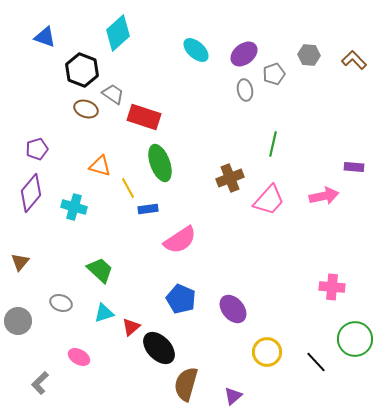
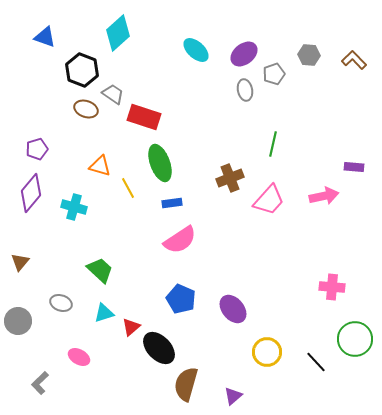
blue rectangle at (148, 209): moved 24 px right, 6 px up
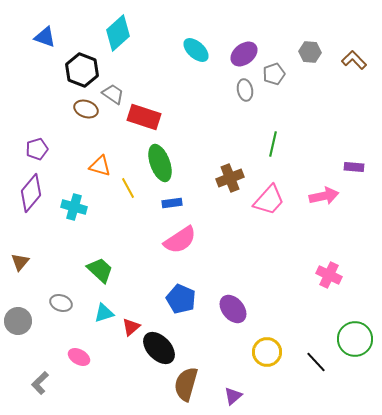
gray hexagon at (309, 55): moved 1 px right, 3 px up
pink cross at (332, 287): moved 3 px left, 12 px up; rotated 20 degrees clockwise
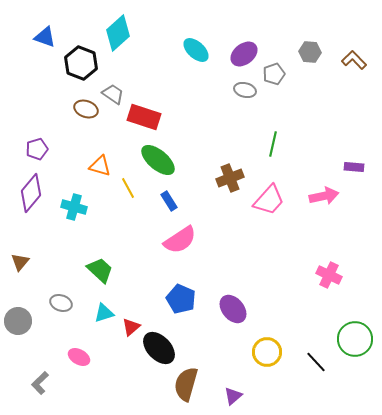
black hexagon at (82, 70): moved 1 px left, 7 px up
gray ellipse at (245, 90): rotated 65 degrees counterclockwise
green ellipse at (160, 163): moved 2 px left, 3 px up; rotated 30 degrees counterclockwise
blue rectangle at (172, 203): moved 3 px left, 2 px up; rotated 66 degrees clockwise
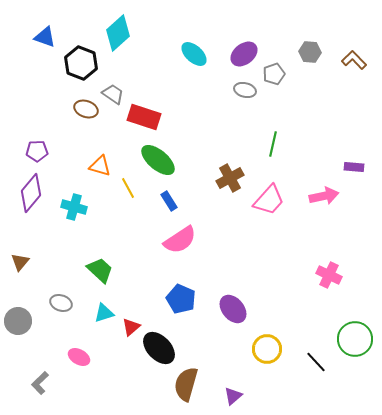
cyan ellipse at (196, 50): moved 2 px left, 4 px down
purple pentagon at (37, 149): moved 2 px down; rotated 15 degrees clockwise
brown cross at (230, 178): rotated 8 degrees counterclockwise
yellow circle at (267, 352): moved 3 px up
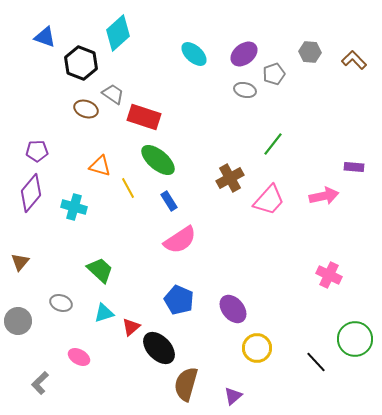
green line at (273, 144): rotated 25 degrees clockwise
blue pentagon at (181, 299): moved 2 px left, 1 px down
yellow circle at (267, 349): moved 10 px left, 1 px up
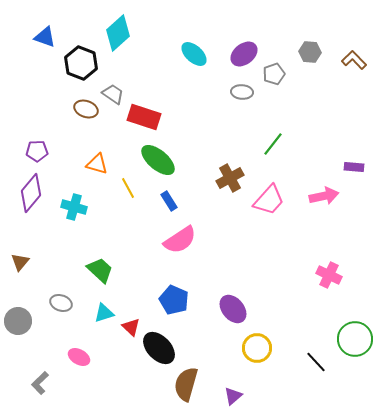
gray ellipse at (245, 90): moved 3 px left, 2 px down; rotated 10 degrees counterclockwise
orange triangle at (100, 166): moved 3 px left, 2 px up
blue pentagon at (179, 300): moved 5 px left
red triangle at (131, 327): rotated 36 degrees counterclockwise
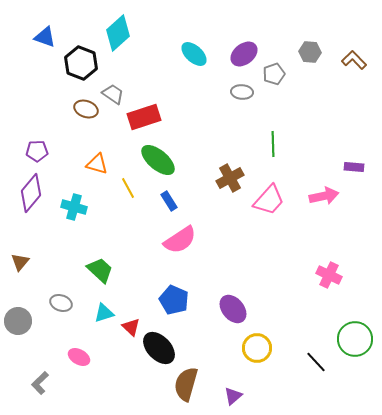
red rectangle at (144, 117): rotated 36 degrees counterclockwise
green line at (273, 144): rotated 40 degrees counterclockwise
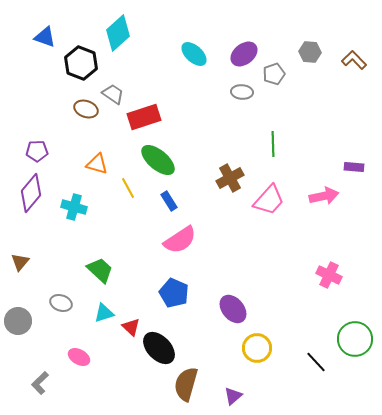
blue pentagon at (174, 300): moved 7 px up
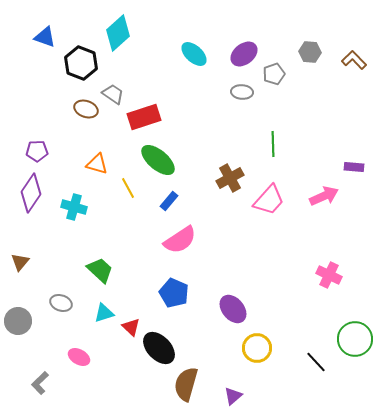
purple diamond at (31, 193): rotated 6 degrees counterclockwise
pink arrow at (324, 196): rotated 12 degrees counterclockwise
blue rectangle at (169, 201): rotated 72 degrees clockwise
